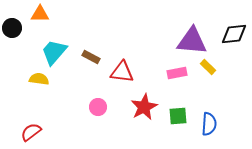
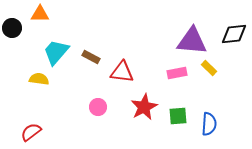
cyan trapezoid: moved 2 px right
yellow rectangle: moved 1 px right, 1 px down
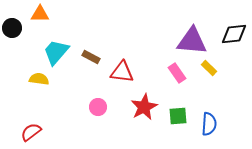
pink rectangle: rotated 66 degrees clockwise
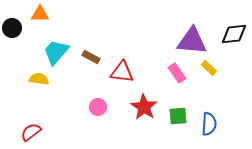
red star: rotated 12 degrees counterclockwise
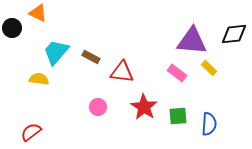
orange triangle: moved 2 px left, 1 px up; rotated 24 degrees clockwise
pink rectangle: rotated 18 degrees counterclockwise
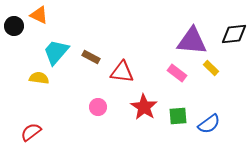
orange triangle: moved 1 px right, 2 px down
black circle: moved 2 px right, 2 px up
yellow rectangle: moved 2 px right
yellow semicircle: moved 1 px up
blue semicircle: rotated 50 degrees clockwise
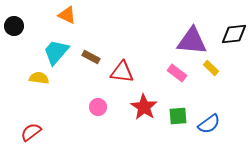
orange triangle: moved 28 px right
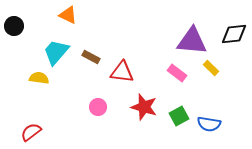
orange triangle: moved 1 px right
red star: rotated 16 degrees counterclockwise
green square: moved 1 px right; rotated 24 degrees counterclockwise
blue semicircle: rotated 45 degrees clockwise
